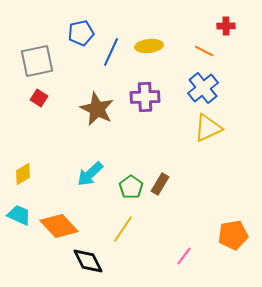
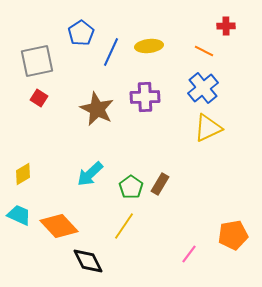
blue pentagon: rotated 20 degrees counterclockwise
yellow line: moved 1 px right, 3 px up
pink line: moved 5 px right, 2 px up
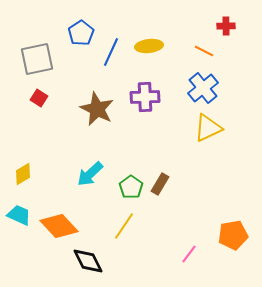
gray square: moved 2 px up
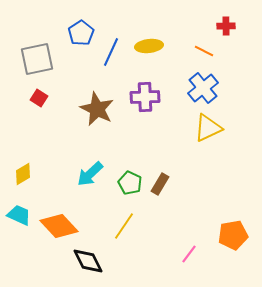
green pentagon: moved 1 px left, 4 px up; rotated 10 degrees counterclockwise
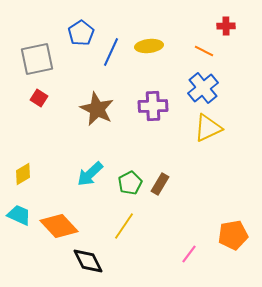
purple cross: moved 8 px right, 9 px down
green pentagon: rotated 20 degrees clockwise
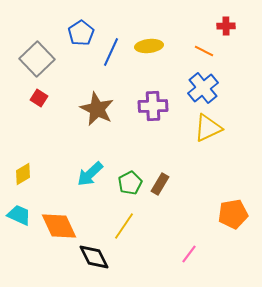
gray square: rotated 32 degrees counterclockwise
orange diamond: rotated 18 degrees clockwise
orange pentagon: moved 21 px up
black diamond: moved 6 px right, 4 px up
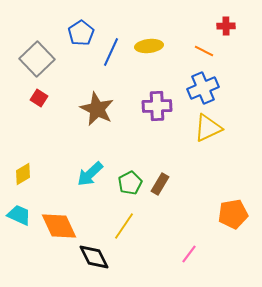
blue cross: rotated 16 degrees clockwise
purple cross: moved 4 px right
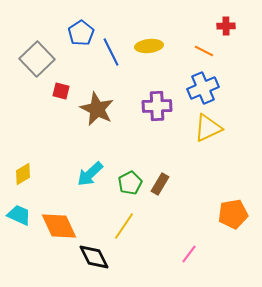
blue line: rotated 52 degrees counterclockwise
red square: moved 22 px right, 7 px up; rotated 18 degrees counterclockwise
